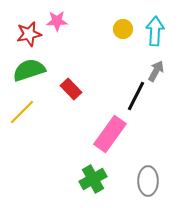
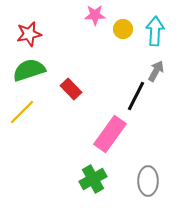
pink star: moved 38 px right, 6 px up
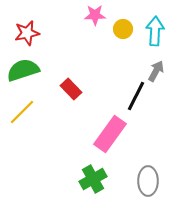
red star: moved 2 px left, 1 px up
green semicircle: moved 6 px left
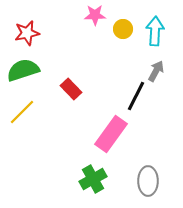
pink rectangle: moved 1 px right
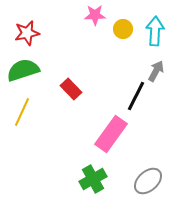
yellow line: rotated 20 degrees counterclockwise
gray ellipse: rotated 48 degrees clockwise
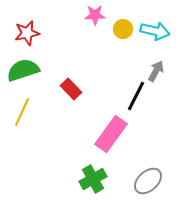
cyan arrow: rotated 100 degrees clockwise
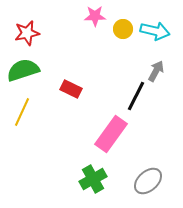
pink star: moved 1 px down
red rectangle: rotated 20 degrees counterclockwise
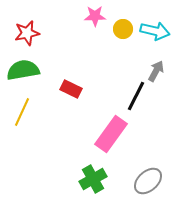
green semicircle: rotated 8 degrees clockwise
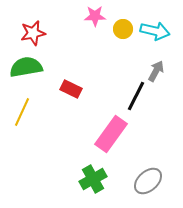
red star: moved 6 px right
green semicircle: moved 3 px right, 3 px up
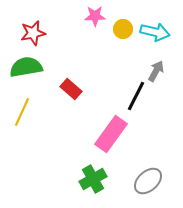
cyan arrow: moved 1 px down
red rectangle: rotated 15 degrees clockwise
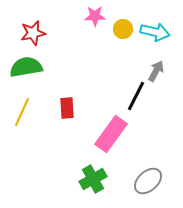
red rectangle: moved 4 px left, 19 px down; rotated 45 degrees clockwise
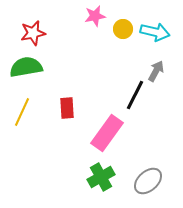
pink star: rotated 10 degrees counterclockwise
black line: moved 1 px left, 1 px up
pink rectangle: moved 4 px left, 1 px up
green cross: moved 8 px right, 2 px up
